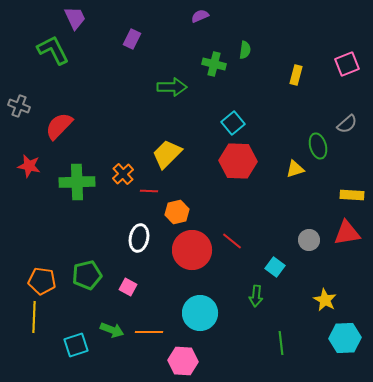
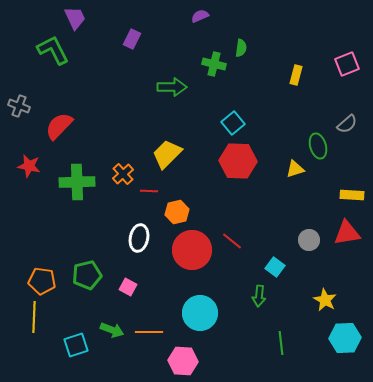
green semicircle at (245, 50): moved 4 px left, 2 px up
green arrow at (256, 296): moved 3 px right
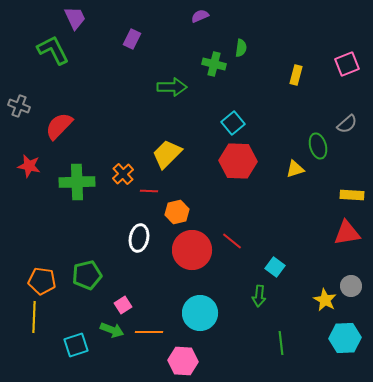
gray circle at (309, 240): moved 42 px right, 46 px down
pink square at (128, 287): moved 5 px left, 18 px down; rotated 30 degrees clockwise
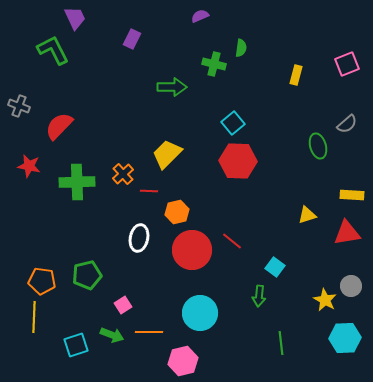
yellow triangle at (295, 169): moved 12 px right, 46 px down
green arrow at (112, 330): moved 5 px down
pink hexagon at (183, 361): rotated 16 degrees counterclockwise
